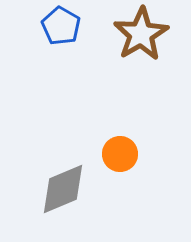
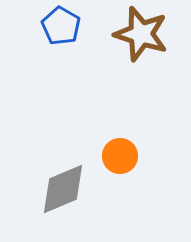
brown star: rotated 24 degrees counterclockwise
orange circle: moved 2 px down
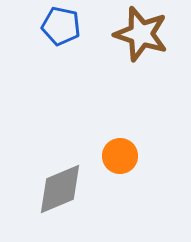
blue pentagon: rotated 18 degrees counterclockwise
gray diamond: moved 3 px left
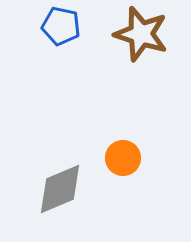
orange circle: moved 3 px right, 2 px down
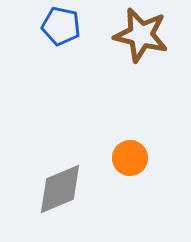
brown star: moved 1 px down; rotated 4 degrees counterclockwise
orange circle: moved 7 px right
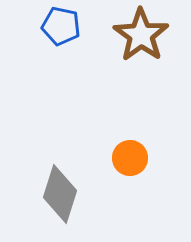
brown star: rotated 22 degrees clockwise
gray diamond: moved 5 px down; rotated 50 degrees counterclockwise
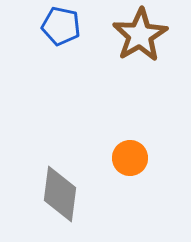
brown star: moved 1 px left; rotated 6 degrees clockwise
gray diamond: rotated 10 degrees counterclockwise
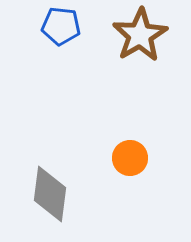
blue pentagon: rotated 6 degrees counterclockwise
gray diamond: moved 10 px left
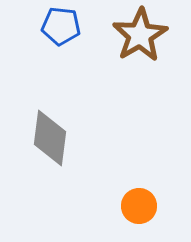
orange circle: moved 9 px right, 48 px down
gray diamond: moved 56 px up
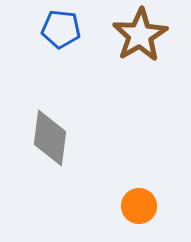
blue pentagon: moved 3 px down
